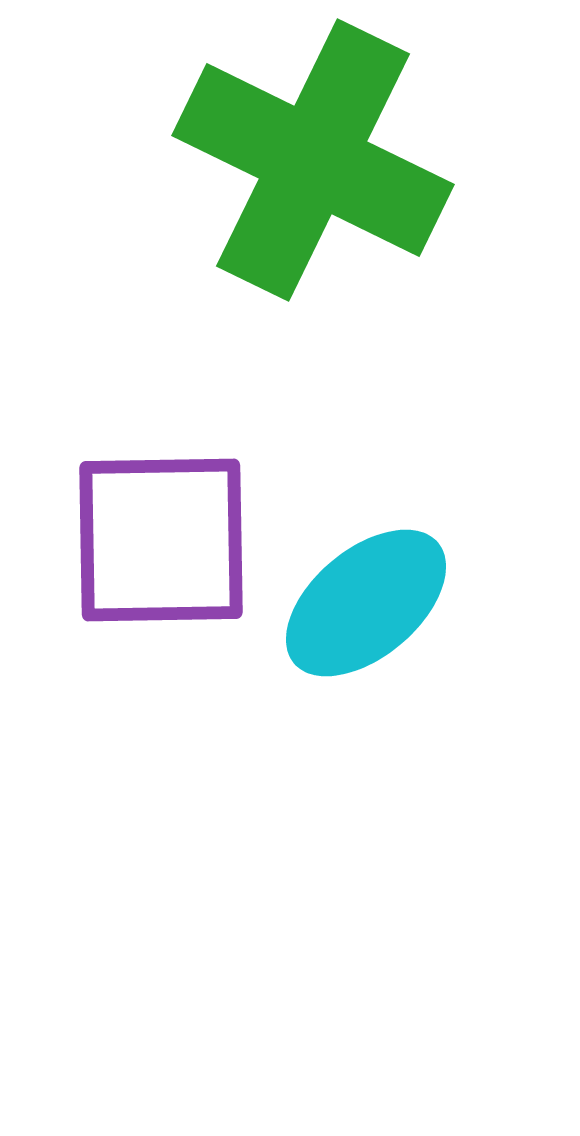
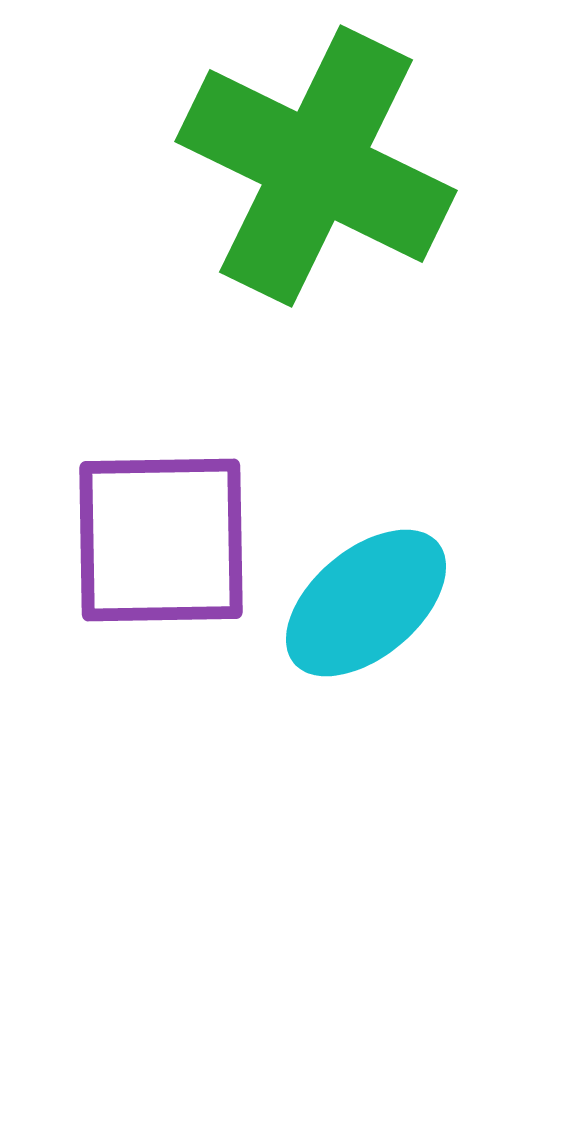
green cross: moved 3 px right, 6 px down
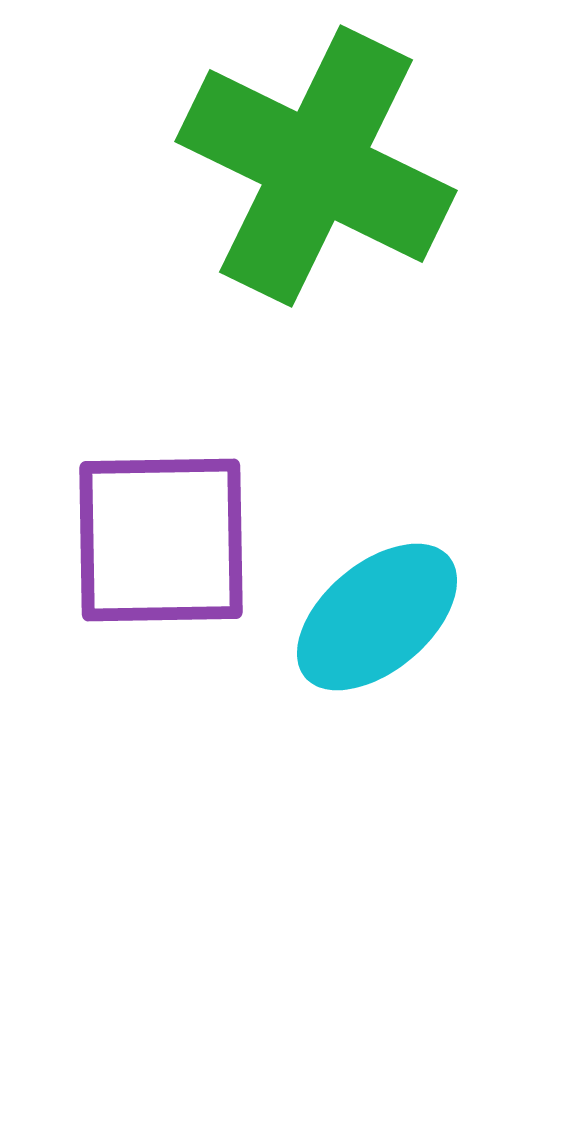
cyan ellipse: moved 11 px right, 14 px down
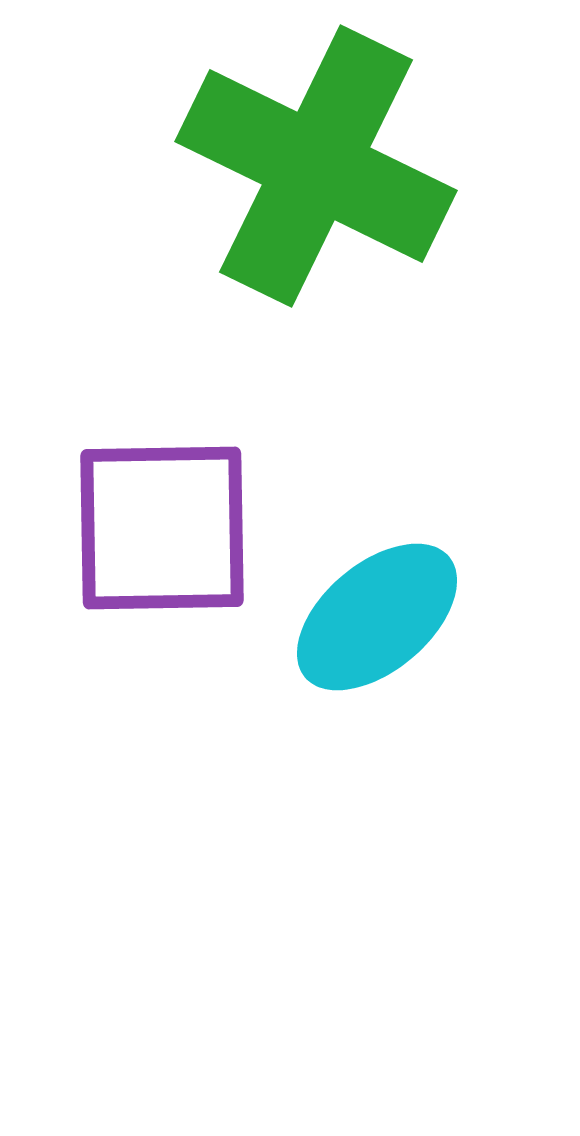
purple square: moved 1 px right, 12 px up
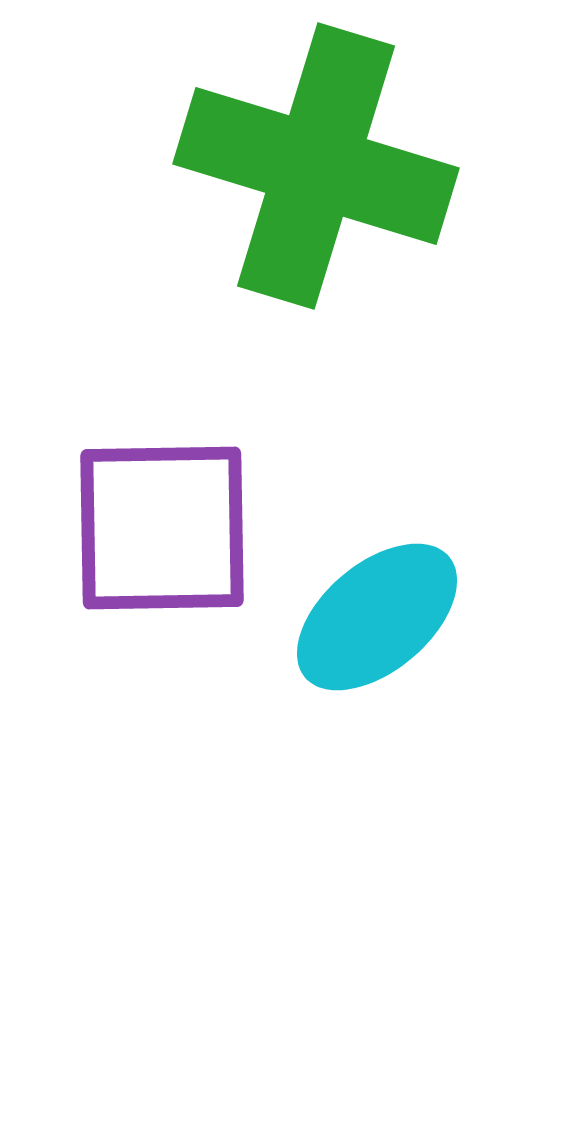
green cross: rotated 9 degrees counterclockwise
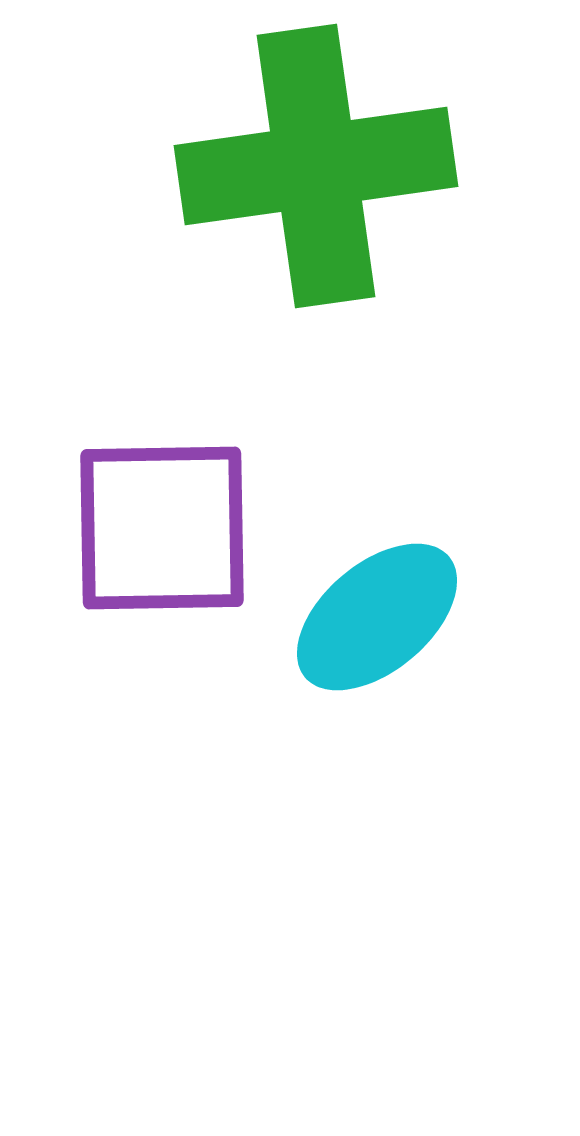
green cross: rotated 25 degrees counterclockwise
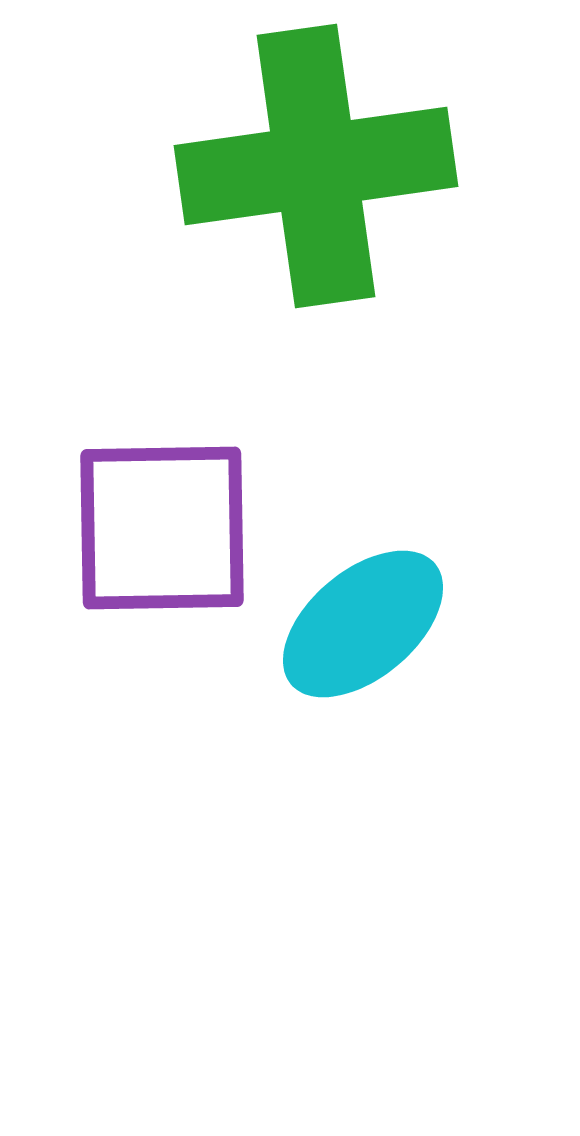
cyan ellipse: moved 14 px left, 7 px down
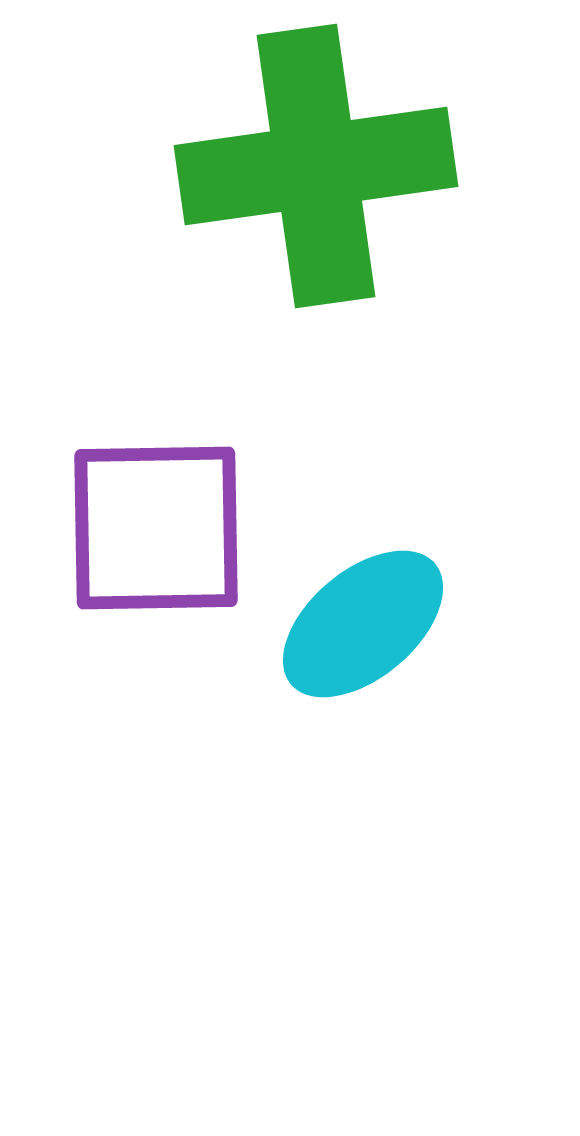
purple square: moved 6 px left
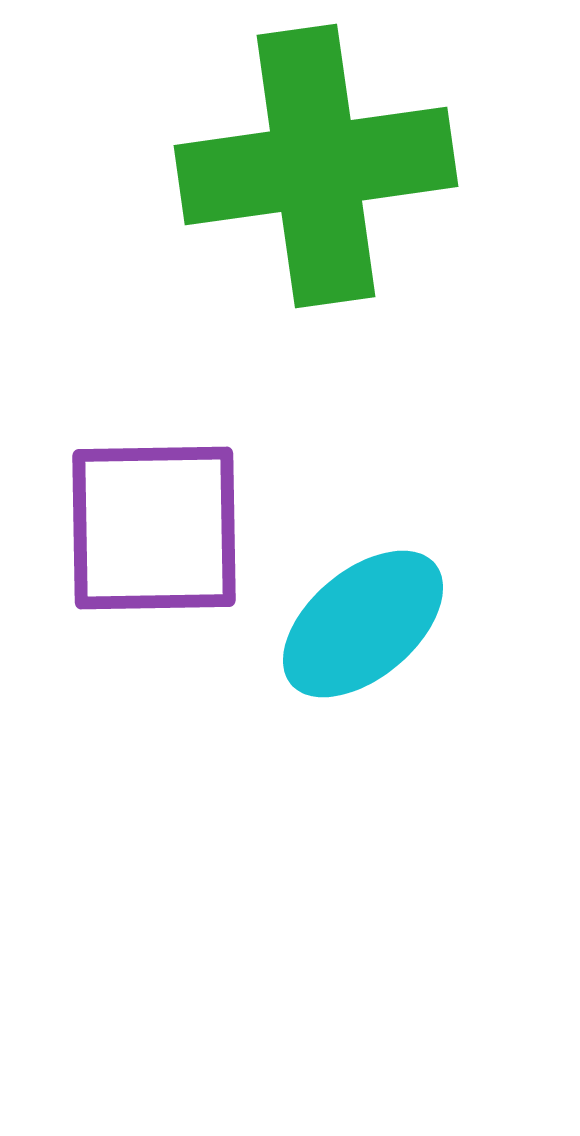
purple square: moved 2 px left
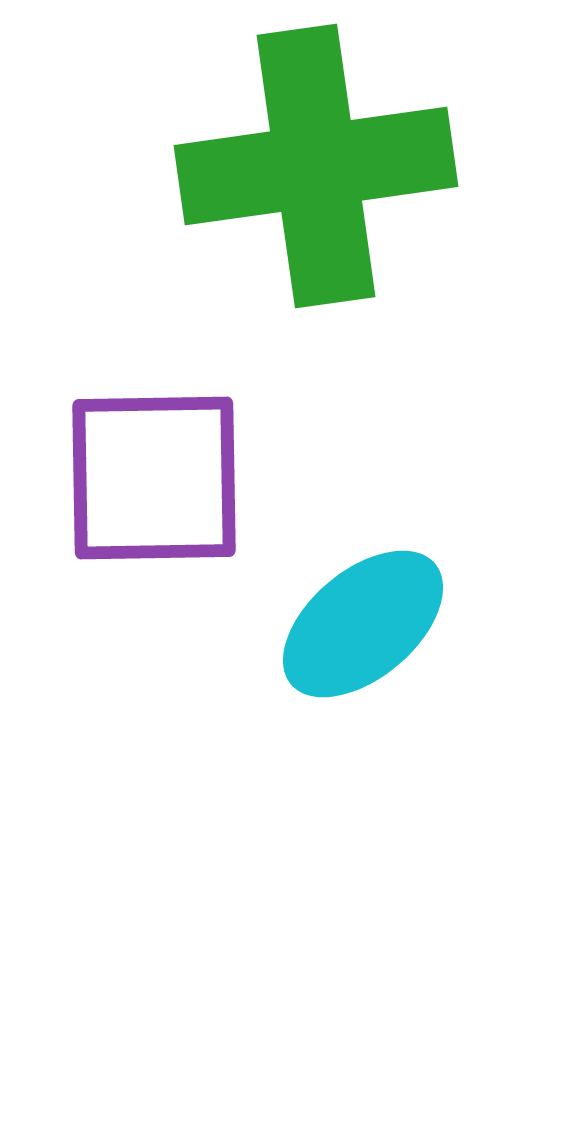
purple square: moved 50 px up
